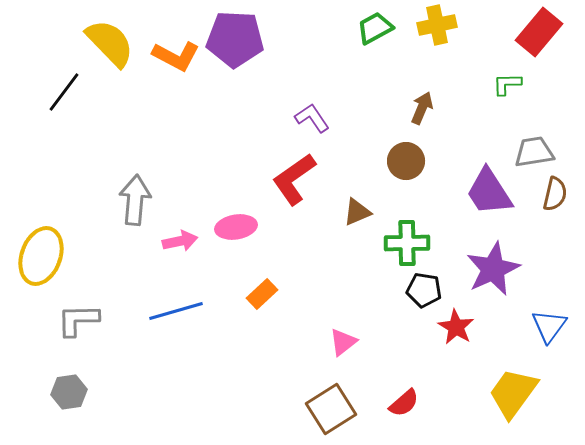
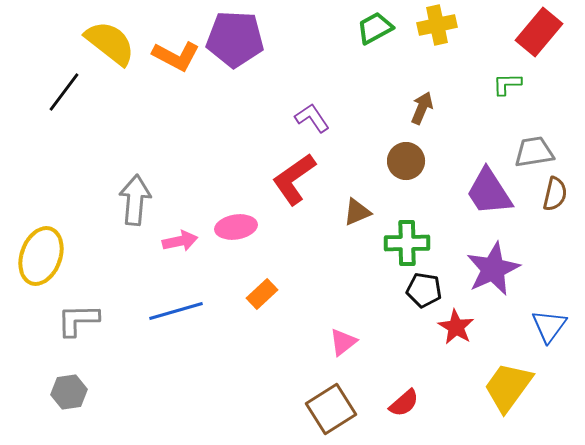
yellow semicircle: rotated 8 degrees counterclockwise
yellow trapezoid: moved 5 px left, 6 px up
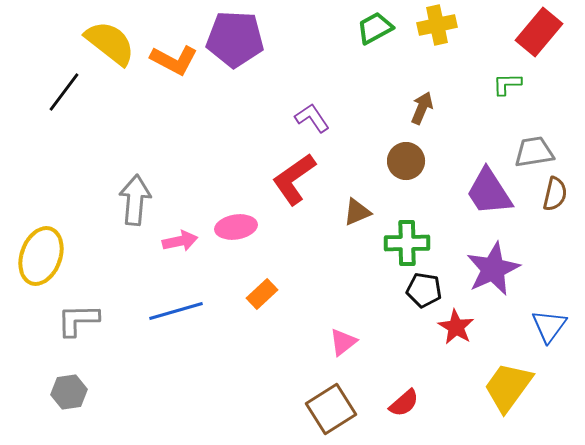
orange L-shape: moved 2 px left, 4 px down
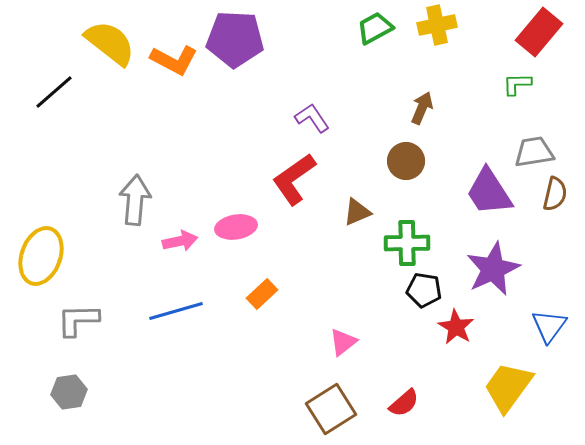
green L-shape: moved 10 px right
black line: moved 10 px left; rotated 12 degrees clockwise
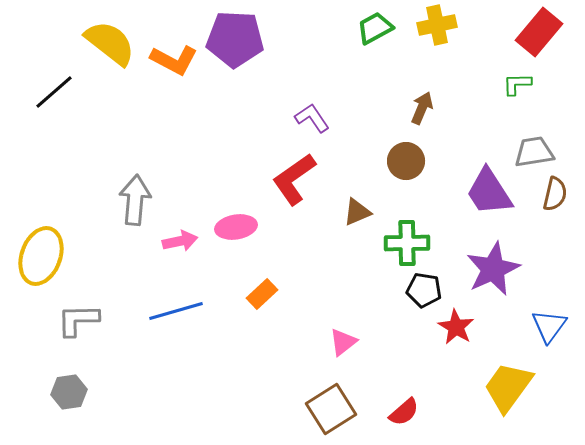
red semicircle: moved 9 px down
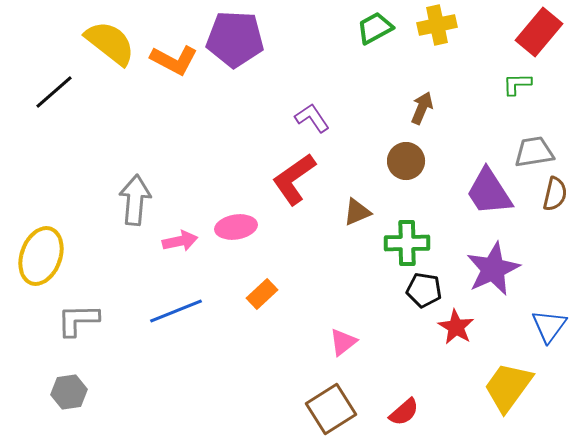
blue line: rotated 6 degrees counterclockwise
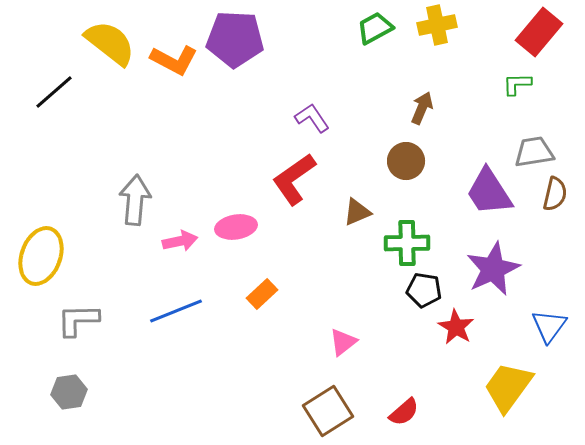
brown square: moved 3 px left, 2 px down
